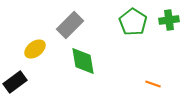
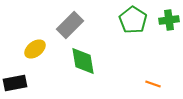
green pentagon: moved 2 px up
black rectangle: moved 1 px down; rotated 25 degrees clockwise
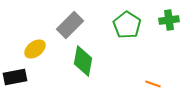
green pentagon: moved 6 px left, 5 px down
green diamond: rotated 20 degrees clockwise
black rectangle: moved 6 px up
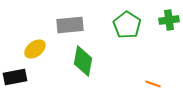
gray rectangle: rotated 40 degrees clockwise
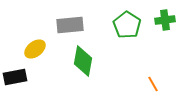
green cross: moved 4 px left
orange line: rotated 42 degrees clockwise
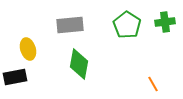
green cross: moved 2 px down
yellow ellipse: moved 7 px left; rotated 70 degrees counterclockwise
green diamond: moved 4 px left, 3 px down
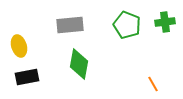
green pentagon: rotated 12 degrees counterclockwise
yellow ellipse: moved 9 px left, 3 px up
black rectangle: moved 12 px right
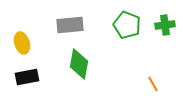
green cross: moved 3 px down
yellow ellipse: moved 3 px right, 3 px up
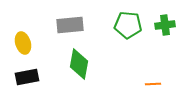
green pentagon: moved 1 px right; rotated 16 degrees counterclockwise
yellow ellipse: moved 1 px right
orange line: rotated 63 degrees counterclockwise
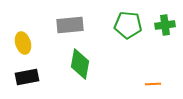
green diamond: moved 1 px right
